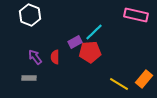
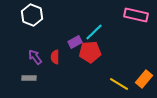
white hexagon: moved 2 px right
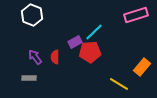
pink rectangle: rotated 30 degrees counterclockwise
orange rectangle: moved 2 px left, 12 px up
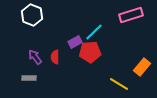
pink rectangle: moved 5 px left
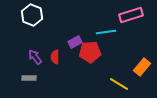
cyan line: moved 12 px right; rotated 36 degrees clockwise
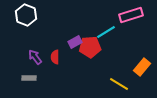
white hexagon: moved 6 px left
cyan line: rotated 24 degrees counterclockwise
red pentagon: moved 5 px up
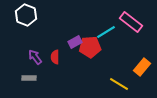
pink rectangle: moved 7 px down; rotated 55 degrees clockwise
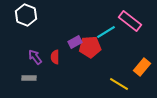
pink rectangle: moved 1 px left, 1 px up
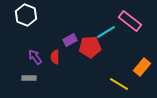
purple rectangle: moved 5 px left, 2 px up
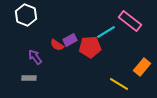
red semicircle: moved 2 px right, 12 px up; rotated 56 degrees counterclockwise
